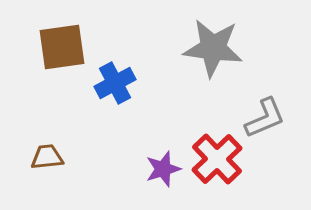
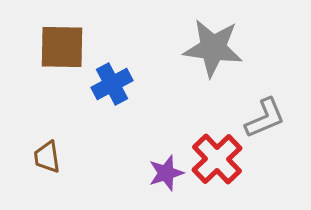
brown square: rotated 9 degrees clockwise
blue cross: moved 3 px left, 1 px down
brown trapezoid: rotated 92 degrees counterclockwise
purple star: moved 3 px right, 4 px down
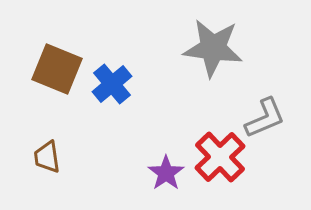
brown square: moved 5 px left, 22 px down; rotated 21 degrees clockwise
blue cross: rotated 12 degrees counterclockwise
red cross: moved 3 px right, 2 px up
purple star: rotated 18 degrees counterclockwise
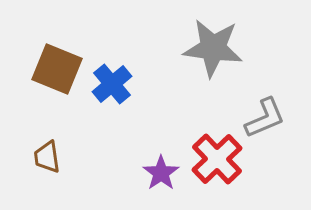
red cross: moved 3 px left, 2 px down
purple star: moved 5 px left
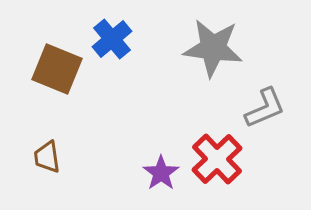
blue cross: moved 45 px up
gray L-shape: moved 10 px up
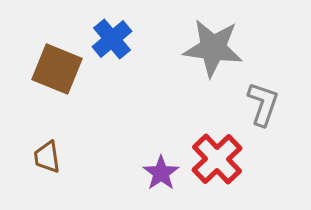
gray L-shape: moved 2 px left, 4 px up; rotated 48 degrees counterclockwise
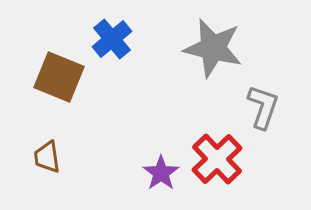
gray star: rotated 6 degrees clockwise
brown square: moved 2 px right, 8 px down
gray L-shape: moved 3 px down
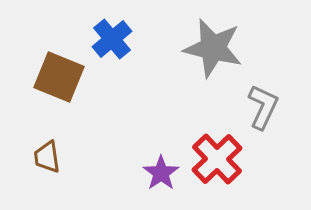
gray L-shape: rotated 6 degrees clockwise
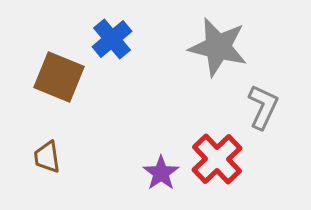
gray star: moved 5 px right, 1 px up
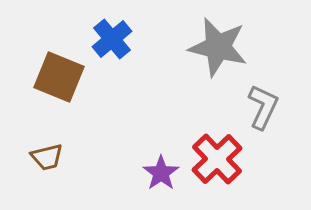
brown trapezoid: rotated 96 degrees counterclockwise
